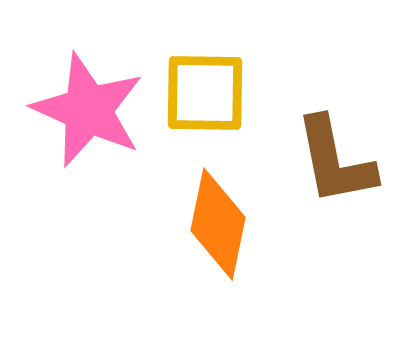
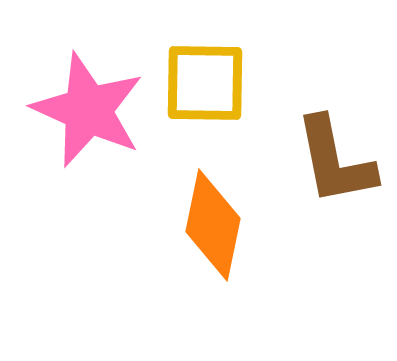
yellow square: moved 10 px up
orange diamond: moved 5 px left, 1 px down
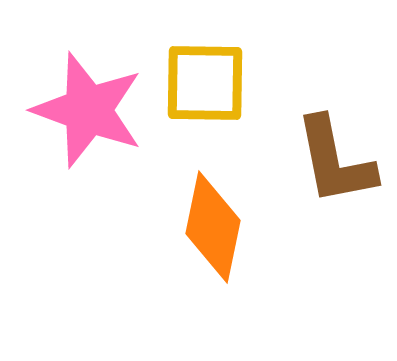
pink star: rotated 4 degrees counterclockwise
orange diamond: moved 2 px down
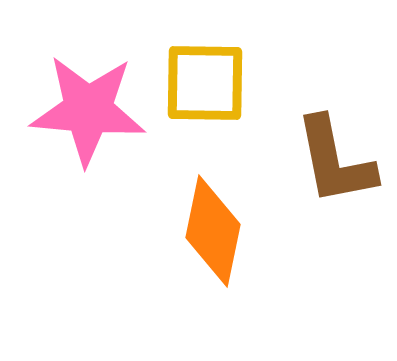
pink star: rotated 15 degrees counterclockwise
orange diamond: moved 4 px down
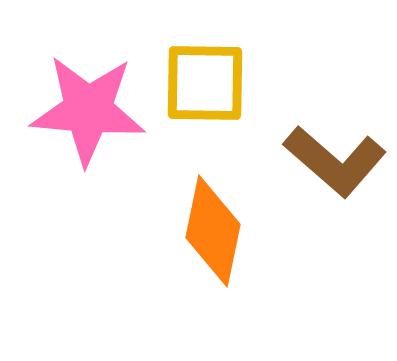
brown L-shape: rotated 38 degrees counterclockwise
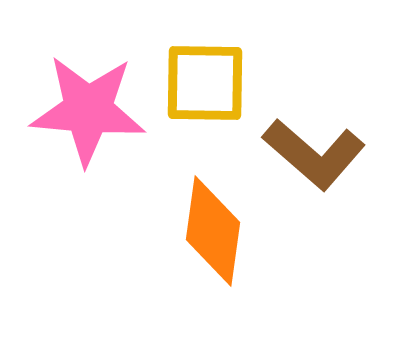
brown L-shape: moved 21 px left, 7 px up
orange diamond: rotated 4 degrees counterclockwise
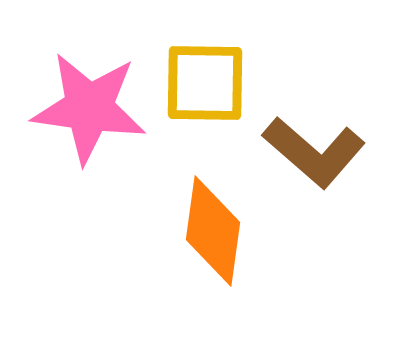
pink star: moved 1 px right, 2 px up; rotated 3 degrees clockwise
brown L-shape: moved 2 px up
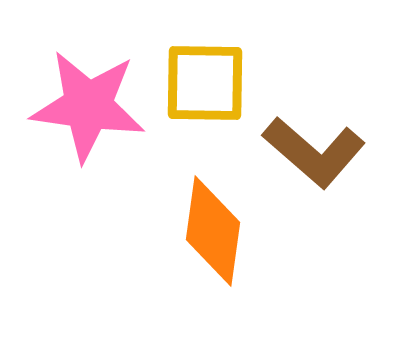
pink star: moved 1 px left, 2 px up
